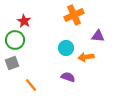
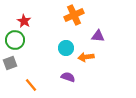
gray square: moved 2 px left
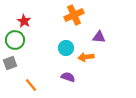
purple triangle: moved 1 px right, 1 px down
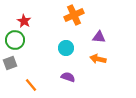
orange arrow: moved 12 px right, 2 px down; rotated 21 degrees clockwise
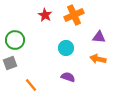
red star: moved 21 px right, 6 px up
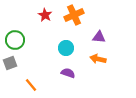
purple semicircle: moved 4 px up
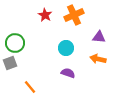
green circle: moved 3 px down
orange line: moved 1 px left, 2 px down
